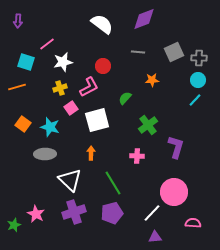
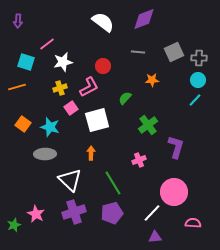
white semicircle: moved 1 px right, 2 px up
pink cross: moved 2 px right, 4 px down; rotated 24 degrees counterclockwise
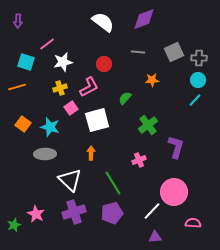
red circle: moved 1 px right, 2 px up
white line: moved 2 px up
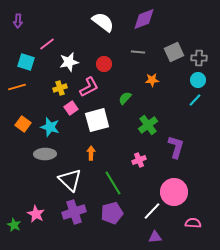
white star: moved 6 px right
green star: rotated 24 degrees counterclockwise
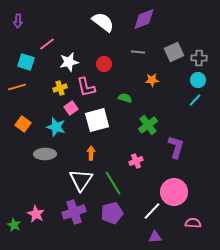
pink L-shape: moved 3 px left; rotated 105 degrees clockwise
green semicircle: rotated 64 degrees clockwise
cyan star: moved 6 px right
pink cross: moved 3 px left, 1 px down
white triangle: moved 11 px right; rotated 20 degrees clockwise
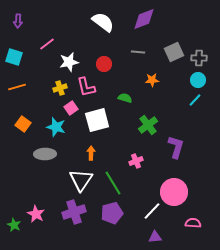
cyan square: moved 12 px left, 5 px up
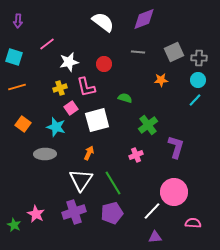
orange star: moved 9 px right
orange arrow: moved 2 px left; rotated 24 degrees clockwise
pink cross: moved 6 px up
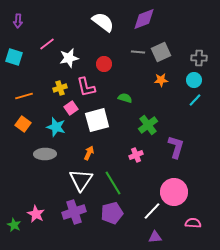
gray square: moved 13 px left
white star: moved 4 px up
cyan circle: moved 4 px left
orange line: moved 7 px right, 9 px down
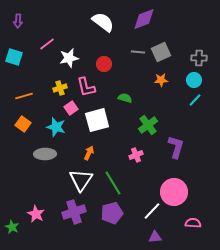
green star: moved 2 px left, 2 px down
